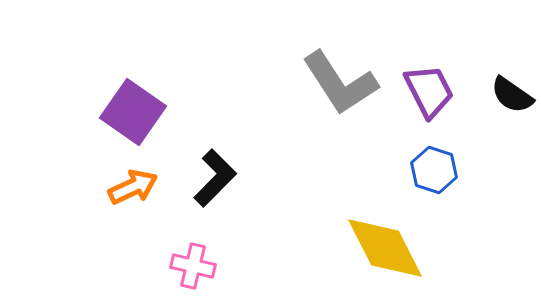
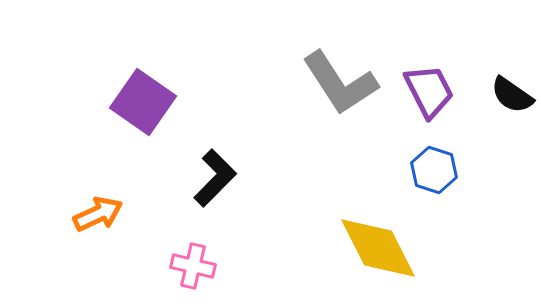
purple square: moved 10 px right, 10 px up
orange arrow: moved 35 px left, 27 px down
yellow diamond: moved 7 px left
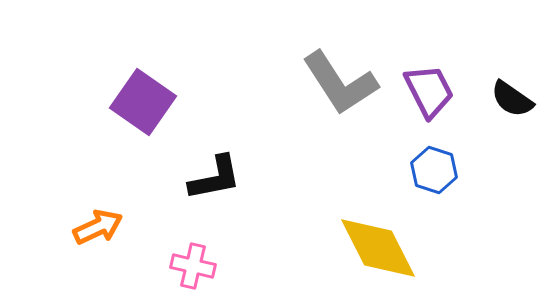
black semicircle: moved 4 px down
black L-shape: rotated 34 degrees clockwise
orange arrow: moved 13 px down
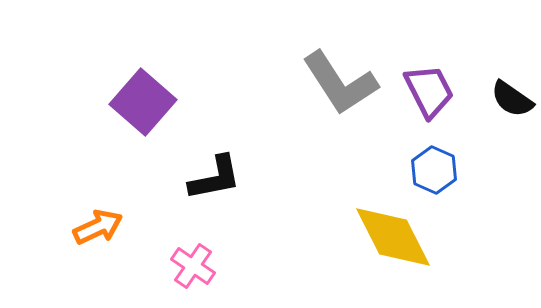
purple square: rotated 6 degrees clockwise
blue hexagon: rotated 6 degrees clockwise
yellow diamond: moved 15 px right, 11 px up
pink cross: rotated 21 degrees clockwise
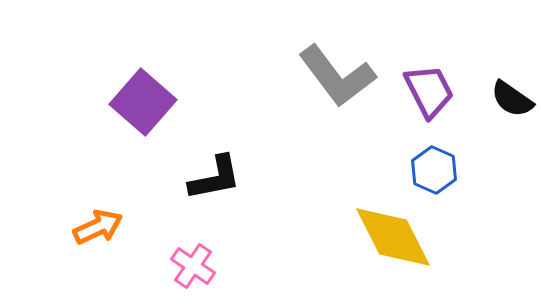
gray L-shape: moved 3 px left, 7 px up; rotated 4 degrees counterclockwise
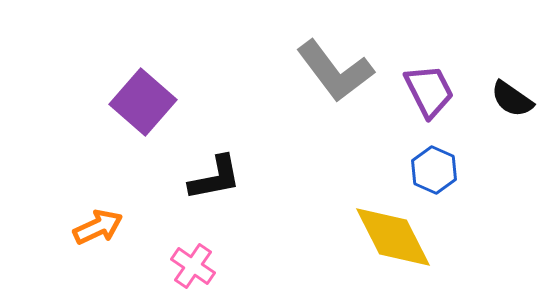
gray L-shape: moved 2 px left, 5 px up
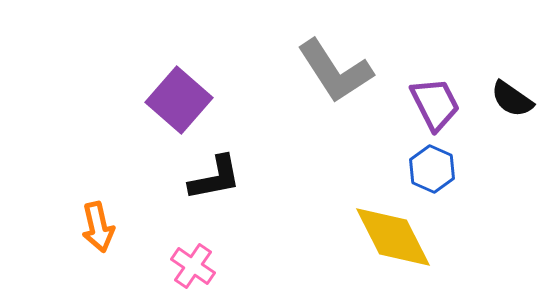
gray L-shape: rotated 4 degrees clockwise
purple trapezoid: moved 6 px right, 13 px down
purple square: moved 36 px right, 2 px up
blue hexagon: moved 2 px left, 1 px up
orange arrow: rotated 102 degrees clockwise
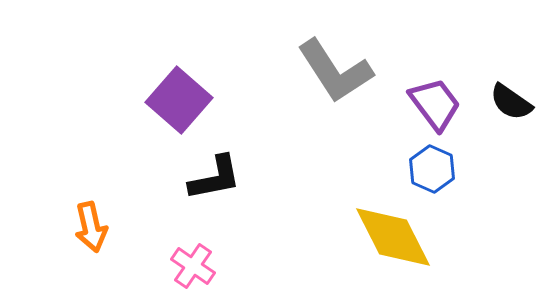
black semicircle: moved 1 px left, 3 px down
purple trapezoid: rotated 10 degrees counterclockwise
orange arrow: moved 7 px left
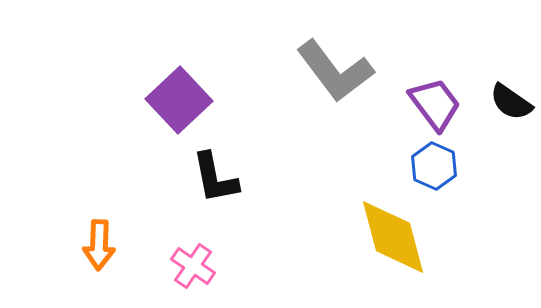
gray L-shape: rotated 4 degrees counterclockwise
purple square: rotated 6 degrees clockwise
blue hexagon: moved 2 px right, 3 px up
black L-shape: rotated 90 degrees clockwise
orange arrow: moved 8 px right, 18 px down; rotated 15 degrees clockwise
yellow diamond: rotated 12 degrees clockwise
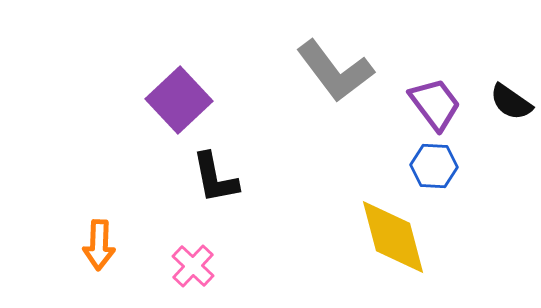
blue hexagon: rotated 21 degrees counterclockwise
pink cross: rotated 9 degrees clockwise
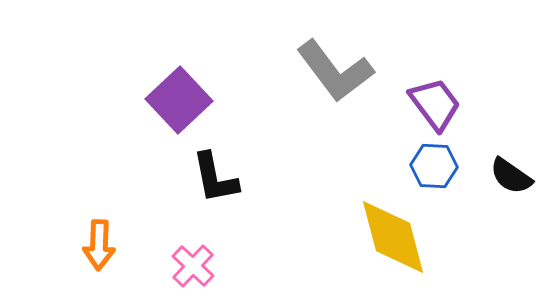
black semicircle: moved 74 px down
